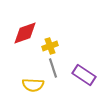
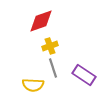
red diamond: moved 16 px right, 12 px up
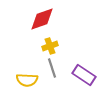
red diamond: moved 1 px right, 2 px up
gray line: moved 1 px left
yellow semicircle: moved 6 px left, 5 px up
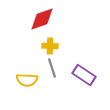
yellow cross: rotated 21 degrees clockwise
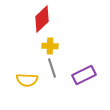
red diamond: rotated 24 degrees counterclockwise
purple rectangle: rotated 60 degrees counterclockwise
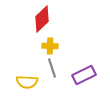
yellow semicircle: moved 2 px down
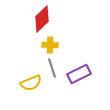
yellow cross: moved 1 px up
purple rectangle: moved 5 px left, 1 px up
yellow semicircle: moved 4 px right, 1 px down; rotated 25 degrees counterclockwise
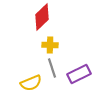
red diamond: moved 2 px up
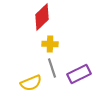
yellow cross: moved 1 px up
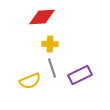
red diamond: rotated 40 degrees clockwise
purple rectangle: moved 1 px right, 1 px down
yellow semicircle: moved 1 px left, 2 px up
